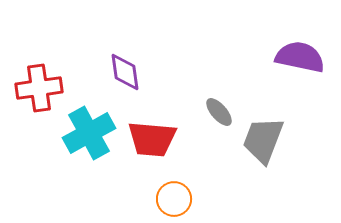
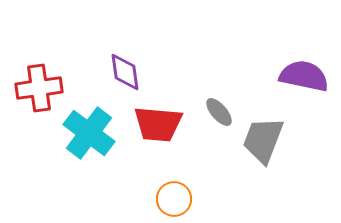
purple semicircle: moved 4 px right, 19 px down
cyan cross: rotated 24 degrees counterclockwise
red trapezoid: moved 6 px right, 15 px up
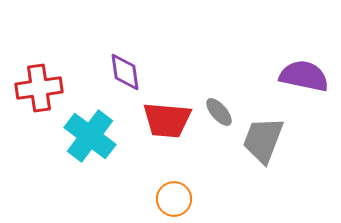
red trapezoid: moved 9 px right, 4 px up
cyan cross: moved 1 px right, 3 px down
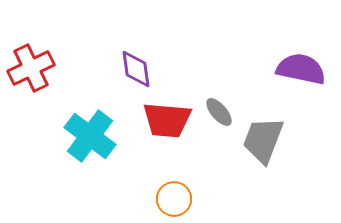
purple diamond: moved 11 px right, 3 px up
purple semicircle: moved 3 px left, 7 px up
red cross: moved 8 px left, 20 px up; rotated 18 degrees counterclockwise
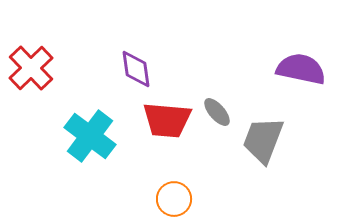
red cross: rotated 18 degrees counterclockwise
gray ellipse: moved 2 px left
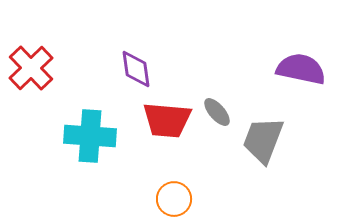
cyan cross: rotated 33 degrees counterclockwise
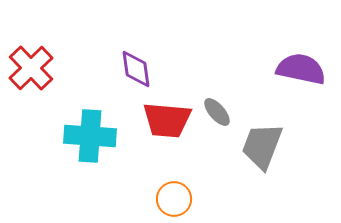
gray trapezoid: moved 1 px left, 6 px down
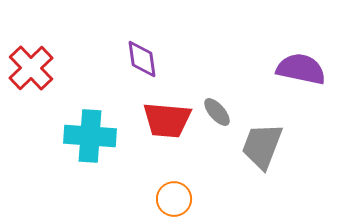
purple diamond: moved 6 px right, 10 px up
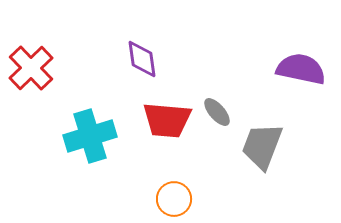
cyan cross: rotated 21 degrees counterclockwise
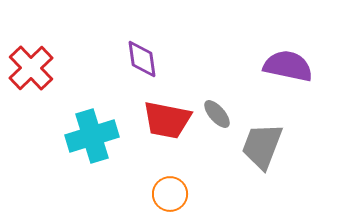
purple semicircle: moved 13 px left, 3 px up
gray ellipse: moved 2 px down
red trapezoid: rotated 6 degrees clockwise
cyan cross: moved 2 px right
orange circle: moved 4 px left, 5 px up
